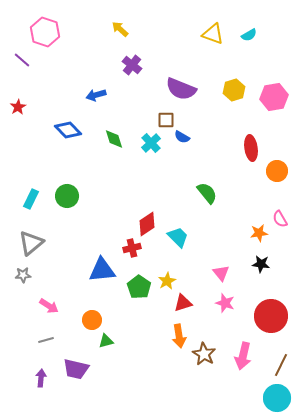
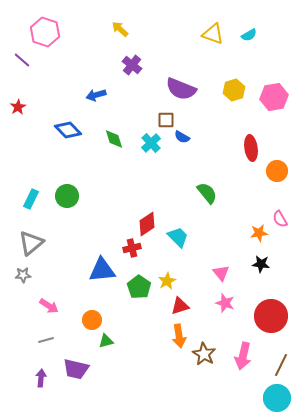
red triangle at (183, 303): moved 3 px left, 3 px down
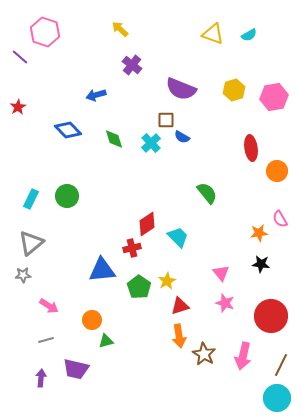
purple line at (22, 60): moved 2 px left, 3 px up
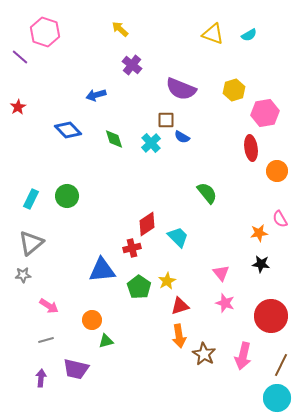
pink hexagon at (274, 97): moved 9 px left, 16 px down
